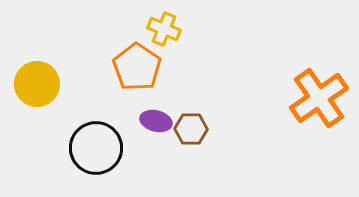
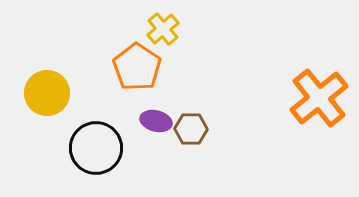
yellow cross: moved 1 px left; rotated 28 degrees clockwise
yellow circle: moved 10 px right, 9 px down
orange cross: rotated 4 degrees counterclockwise
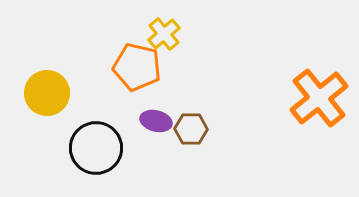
yellow cross: moved 1 px right, 5 px down
orange pentagon: rotated 21 degrees counterclockwise
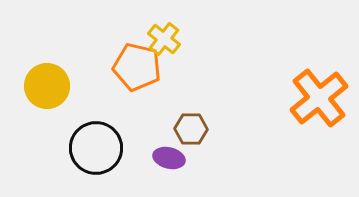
yellow cross: moved 5 px down; rotated 12 degrees counterclockwise
yellow circle: moved 7 px up
purple ellipse: moved 13 px right, 37 px down
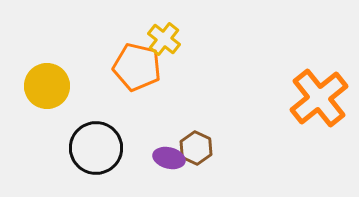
brown hexagon: moved 5 px right, 19 px down; rotated 24 degrees clockwise
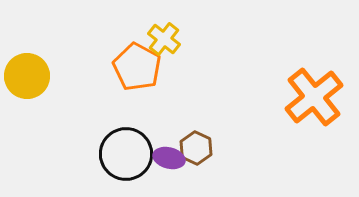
orange pentagon: rotated 15 degrees clockwise
yellow circle: moved 20 px left, 10 px up
orange cross: moved 5 px left, 1 px up
black circle: moved 30 px right, 6 px down
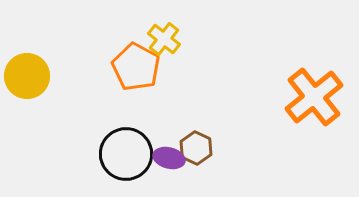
orange pentagon: moved 1 px left
